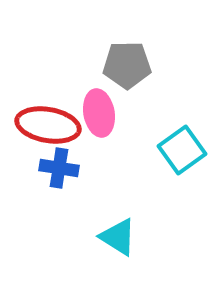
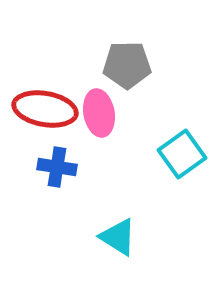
red ellipse: moved 3 px left, 16 px up
cyan square: moved 4 px down
blue cross: moved 2 px left, 1 px up
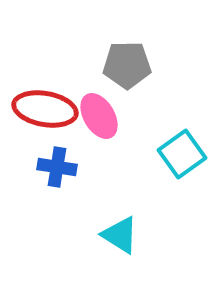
pink ellipse: moved 3 px down; rotated 21 degrees counterclockwise
cyan triangle: moved 2 px right, 2 px up
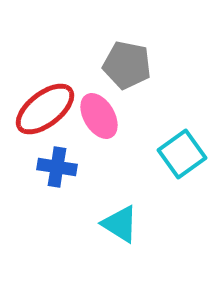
gray pentagon: rotated 12 degrees clockwise
red ellipse: rotated 48 degrees counterclockwise
cyan triangle: moved 11 px up
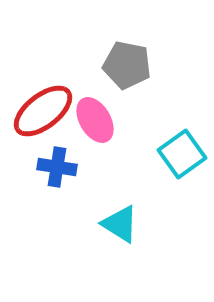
red ellipse: moved 2 px left, 2 px down
pink ellipse: moved 4 px left, 4 px down
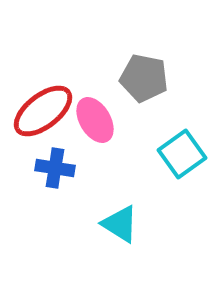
gray pentagon: moved 17 px right, 13 px down
blue cross: moved 2 px left, 1 px down
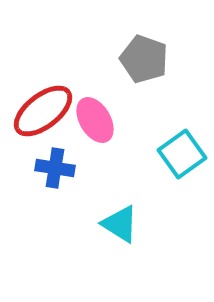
gray pentagon: moved 19 px up; rotated 9 degrees clockwise
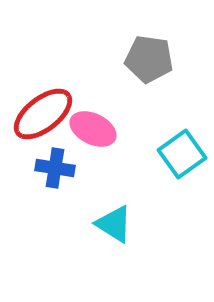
gray pentagon: moved 5 px right; rotated 12 degrees counterclockwise
red ellipse: moved 3 px down
pink ellipse: moved 2 px left, 9 px down; rotated 33 degrees counterclockwise
cyan triangle: moved 6 px left
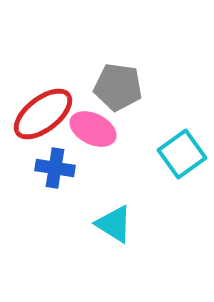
gray pentagon: moved 31 px left, 28 px down
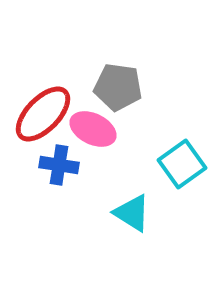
red ellipse: rotated 8 degrees counterclockwise
cyan square: moved 10 px down
blue cross: moved 4 px right, 3 px up
cyan triangle: moved 18 px right, 11 px up
